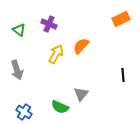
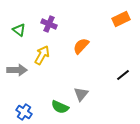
yellow arrow: moved 14 px left, 1 px down
gray arrow: rotated 72 degrees counterclockwise
black line: rotated 56 degrees clockwise
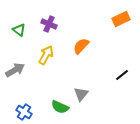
yellow arrow: moved 4 px right
gray arrow: moved 2 px left; rotated 30 degrees counterclockwise
black line: moved 1 px left
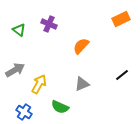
yellow arrow: moved 7 px left, 29 px down
gray triangle: moved 1 px right, 10 px up; rotated 28 degrees clockwise
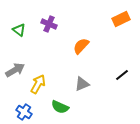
yellow arrow: moved 1 px left
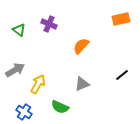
orange rectangle: rotated 12 degrees clockwise
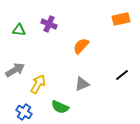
green triangle: rotated 32 degrees counterclockwise
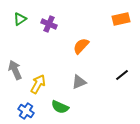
green triangle: moved 1 px right, 11 px up; rotated 40 degrees counterclockwise
gray arrow: rotated 84 degrees counterclockwise
gray triangle: moved 3 px left, 2 px up
blue cross: moved 2 px right, 1 px up
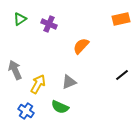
gray triangle: moved 10 px left
